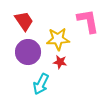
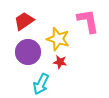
red trapezoid: rotated 90 degrees counterclockwise
yellow star: rotated 20 degrees clockwise
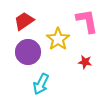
pink L-shape: moved 1 px left
yellow star: rotated 20 degrees clockwise
red star: moved 25 px right
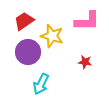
pink L-shape: rotated 100 degrees clockwise
yellow star: moved 6 px left, 3 px up; rotated 20 degrees counterclockwise
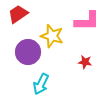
red trapezoid: moved 6 px left, 7 px up
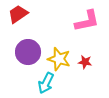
pink L-shape: rotated 12 degrees counterclockwise
yellow star: moved 7 px right, 23 px down
cyan arrow: moved 5 px right, 1 px up
